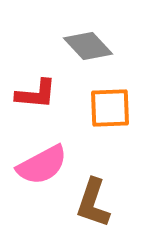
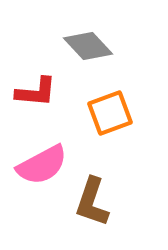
red L-shape: moved 2 px up
orange square: moved 5 px down; rotated 18 degrees counterclockwise
brown L-shape: moved 1 px left, 1 px up
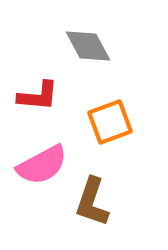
gray diamond: rotated 15 degrees clockwise
red L-shape: moved 2 px right, 4 px down
orange square: moved 9 px down
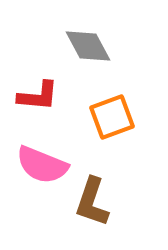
orange square: moved 2 px right, 5 px up
pink semicircle: rotated 50 degrees clockwise
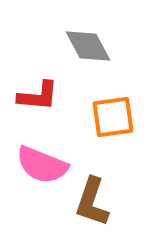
orange square: moved 1 px right; rotated 12 degrees clockwise
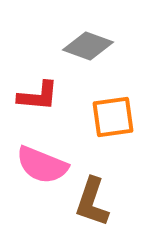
gray diamond: rotated 42 degrees counterclockwise
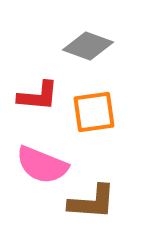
orange square: moved 19 px left, 5 px up
brown L-shape: rotated 105 degrees counterclockwise
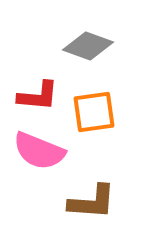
pink semicircle: moved 3 px left, 14 px up
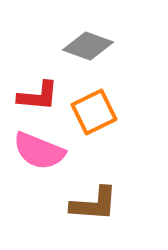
orange square: rotated 18 degrees counterclockwise
brown L-shape: moved 2 px right, 2 px down
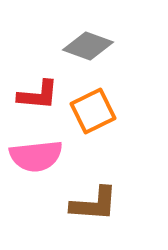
red L-shape: moved 1 px up
orange square: moved 1 px left, 1 px up
pink semicircle: moved 3 px left, 5 px down; rotated 28 degrees counterclockwise
